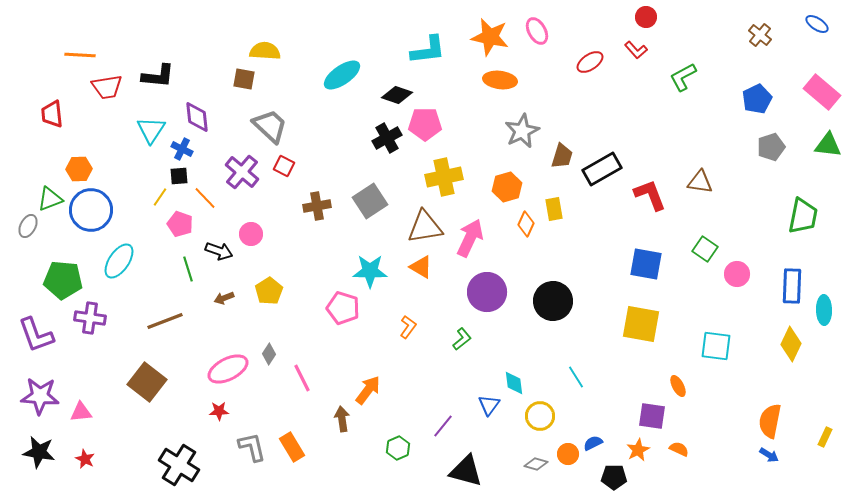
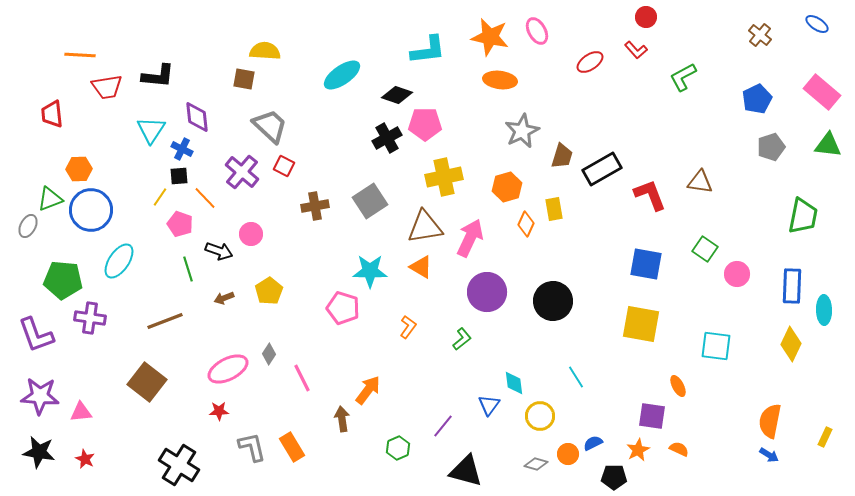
brown cross at (317, 206): moved 2 px left
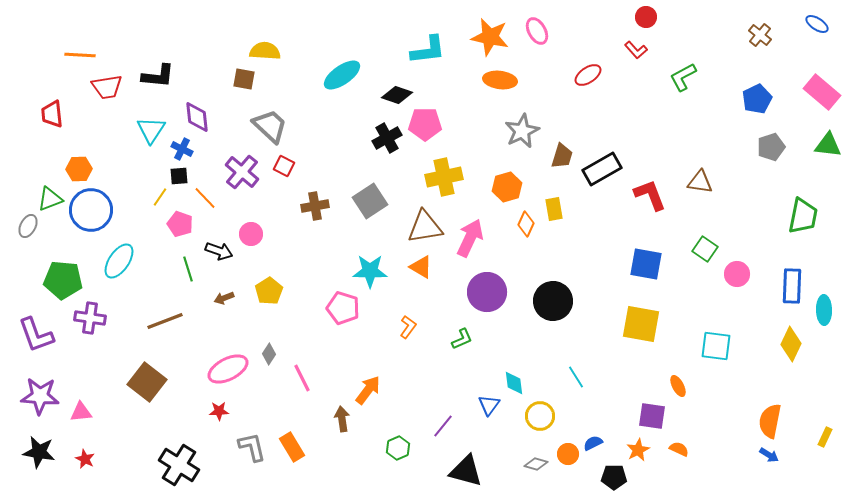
red ellipse at (590, 62): moved 2 px left, 13 px down
green L-shape at (462, 339): rotated 15 degrees clockwise
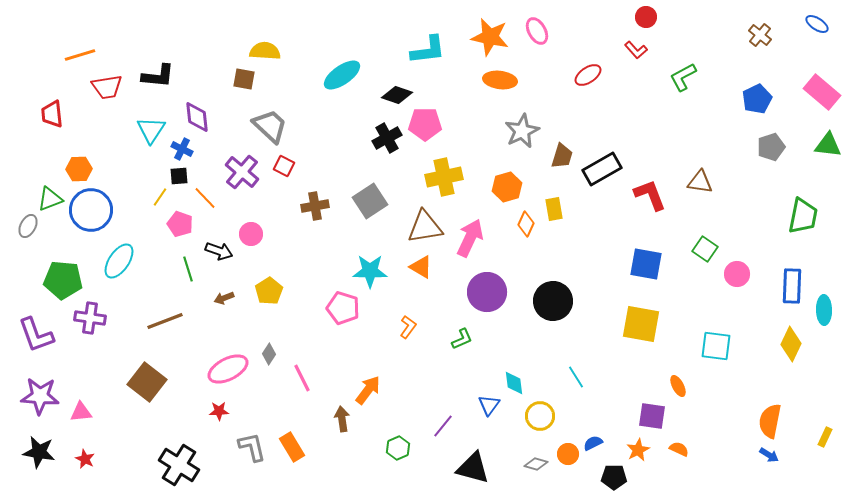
orange line at (80, 55): rotated 20 degrees counterclockwise
black triangle at (466, 471): moved 7 px right, 3 px up
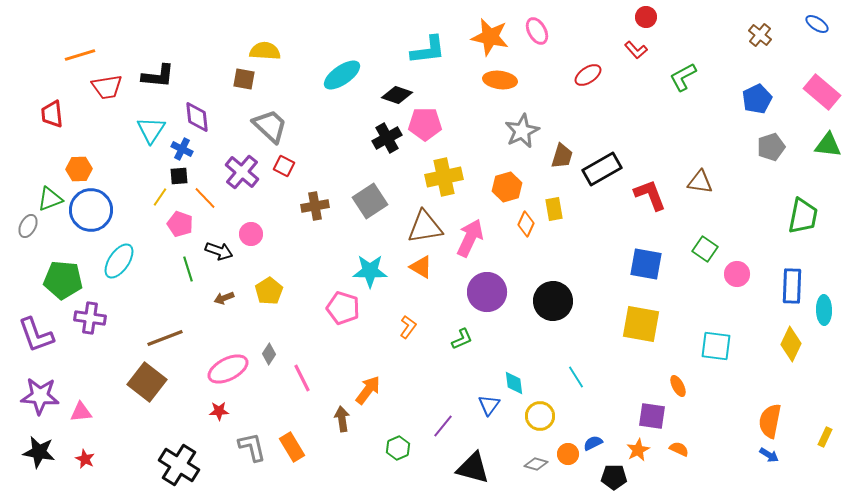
brown line at (165, 321): moved 17 px down
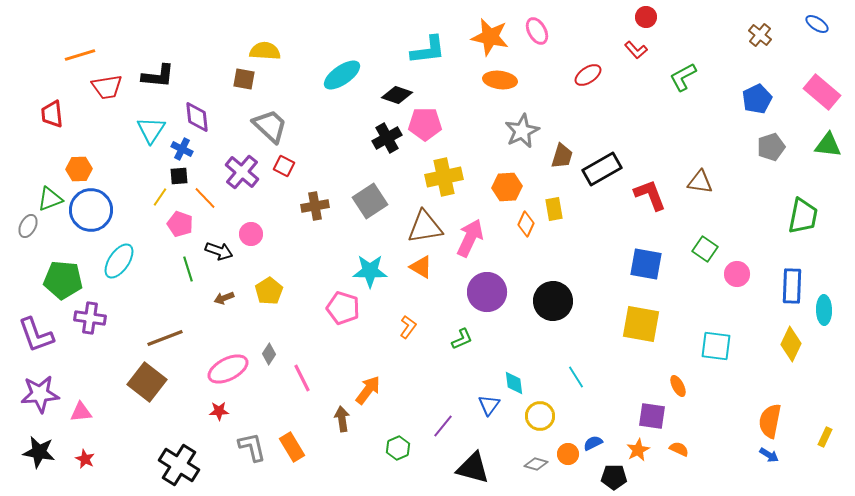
orange hexagon at (507, 187): rotated 12 degrees clockwise
purple star at (40, 396): moved 2 px up; rotated 9 degrees counterclockwise
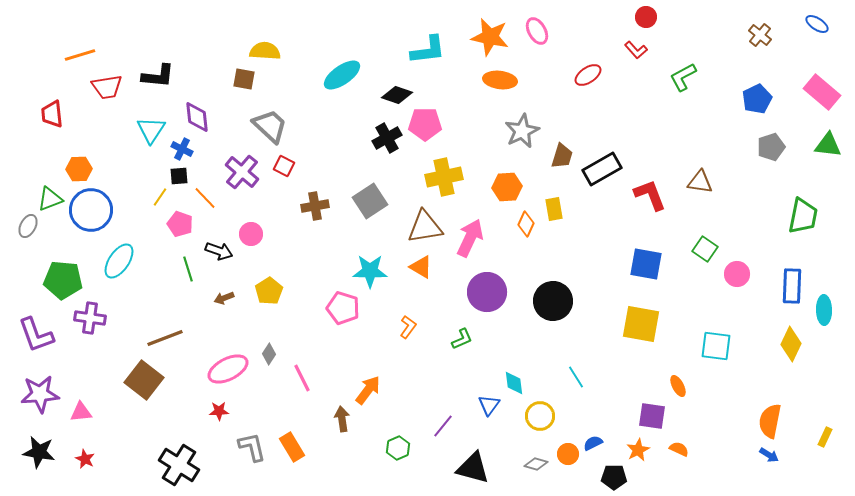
brown square at (147, 382): moved 3 px left, 2 px up
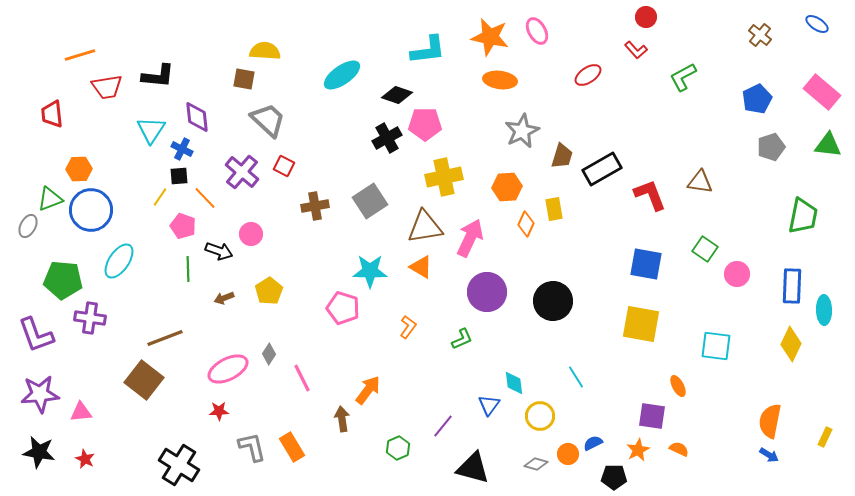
gray trapezoid at (270, 126): moved 2 px left, 6 px up
pink pentagon at (180, 224): moved 3 px right, 2 px down
green line at (188, 269): rotated 15 degrees clockwise
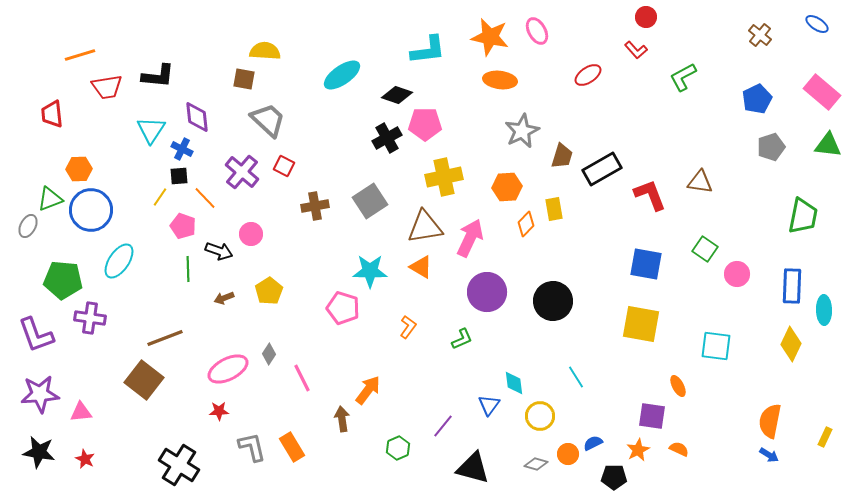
orange diamond at (526, 224): rotated 20 degrees clockwise
